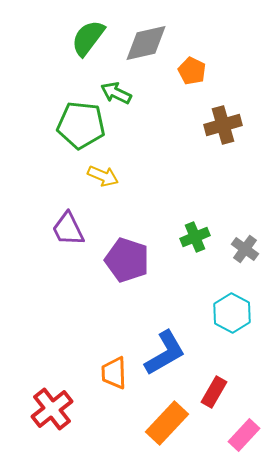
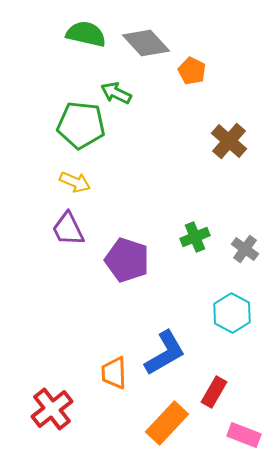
green semicircle: moved 2 px left, 4 px up; rotated 66 degrees clockwise
gray diamond: rotated 60 degrees clockwise
brown cross: moved 6 px right, 16 px down; rotated 33 degrees counterclockwise
yellow arrow: moved 28 px left, 6 px down
pink rectangle: rotated 68 degrees clockwise
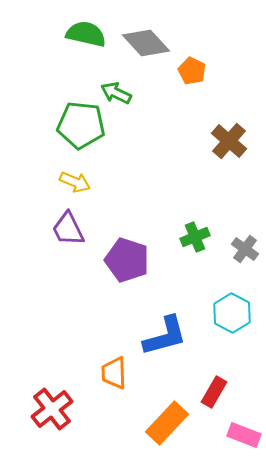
blue L-shape: moved 17 px up; rotated 15 degrees clockwise
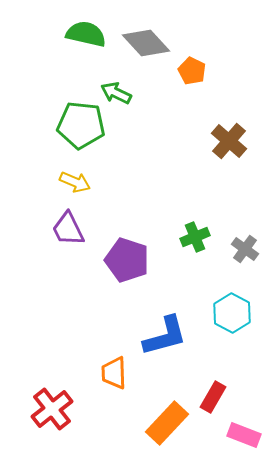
red rectangle: moved 1 px left, 5 px down
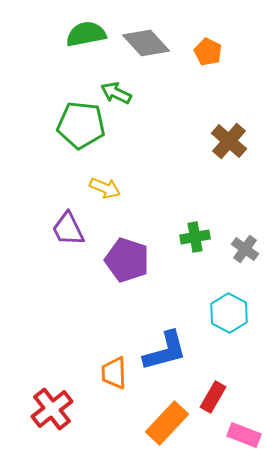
green semicircle: rotated 24 degrees counterclockwise
orange pentagon: moved 16 px right, 19 px up
yellow arrow: moved 30 px right, 6 px down
green cross: rotated 12 degrees clockwise
cyan hexagon: moved 3 px left
blue L-shape: moved 15 px down
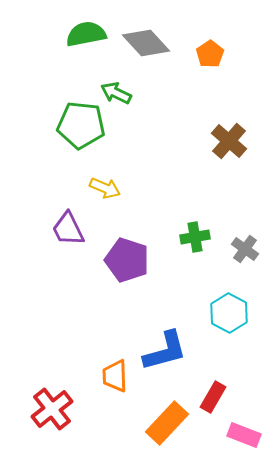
orange pentagon: moved 2 px right, 2 px down; rotated 12 degrees clockwise
orange trapezoid: moved 1 px right, 3 px down
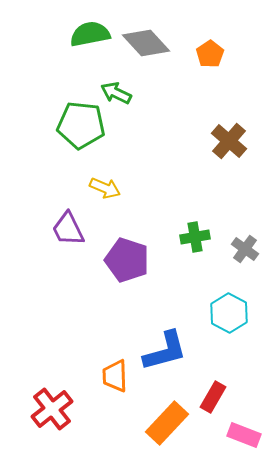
green semicircle: moved 4 px right
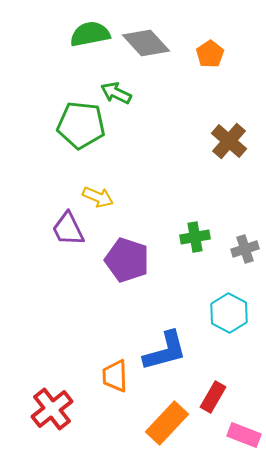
yellow arrow: moved 7 px left, 9 px down
gray cross: rotated 36 degrees clockwise
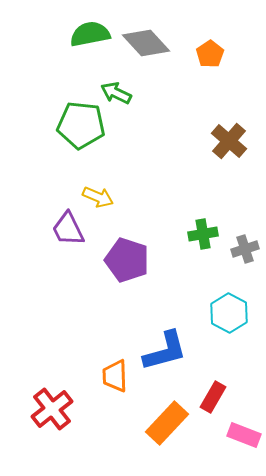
green cross: moved 8 px right, 3 px up
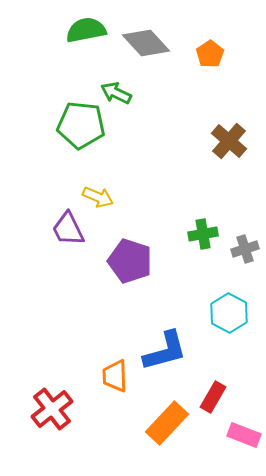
green semicircle: moved 4 px left, 4 px up
purple pentagon: moved 3 px right, 1 px down
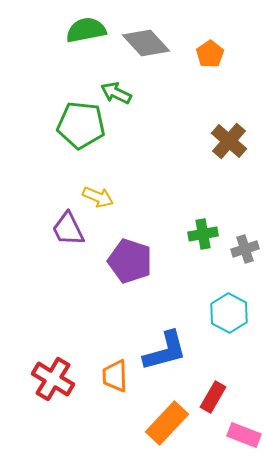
red cross: moved 1 px right, 30 px up; rotated 21 degrees counterclockwise
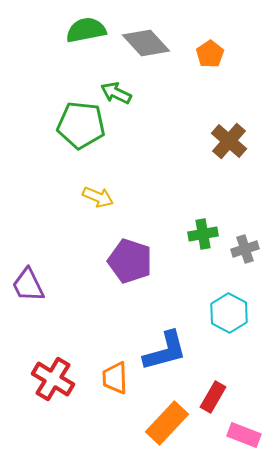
purple trapezoid: moved 40 px left, 56 px down
orange trapezoid: moved 2 px down
